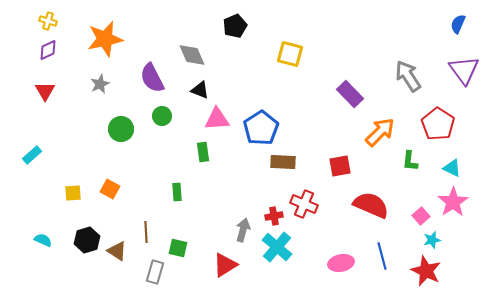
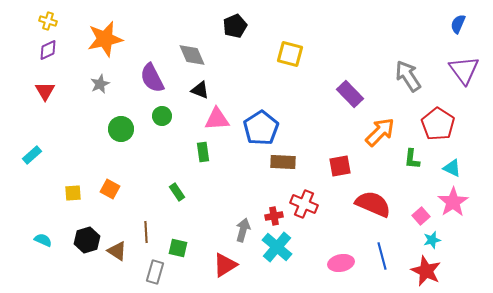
green L-shape at (410, 161): moved 2 px right, 2 px up
green rectangle at (177, 192): rotated 30 degrees counterclockwise
red semicircle at (371, 205): moved 2 px right, 1 px up
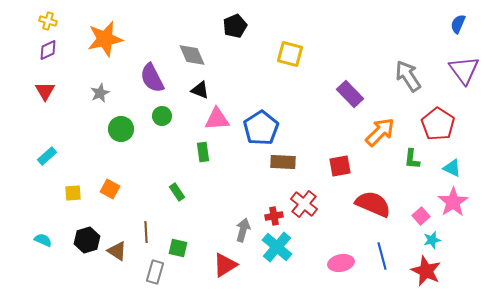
gray star at (100, 84): moved 9 px down
cyan rectangle at (32, 155): moved 15 px right, 1 px down
red cross at (304, 204): rotated 16 degrees clockwise
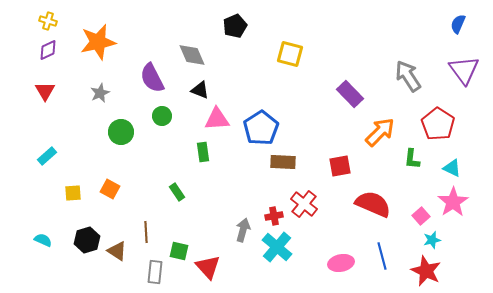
orange star at (105, 39): moved 7 px left, 3 px down
green circle at (121, 129): moved 3 px down
green square at (178, 248): moved 1 px right, 3 px down
red triangle at (225, 265): moved 17 px left, 2 px down; rotated 40 degrees counterclockwise
gray rectangle at (155, 272): rotated 10 degrees counterclockwise
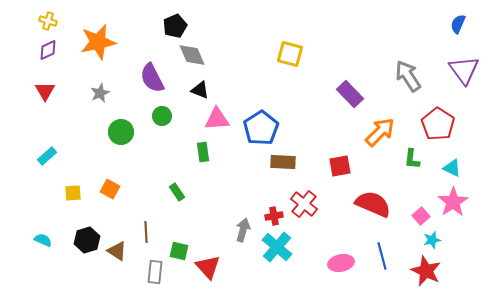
black pentagon at (235, 26): moved 60 px left
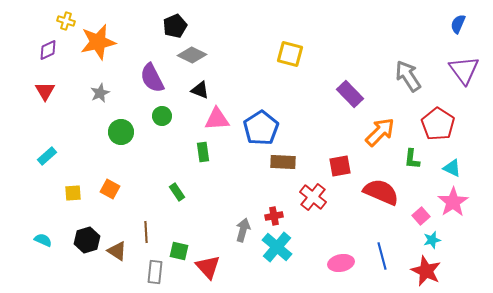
yellow cross at (48, 21): moved 18 px right
gray diamond at (192, 55): rotated 40 degrees counterclockwise
red cross at (304, 204): moved 9 px right, 7 px up
red semicircle at (373, 204): moved 8 px right, 12 px up
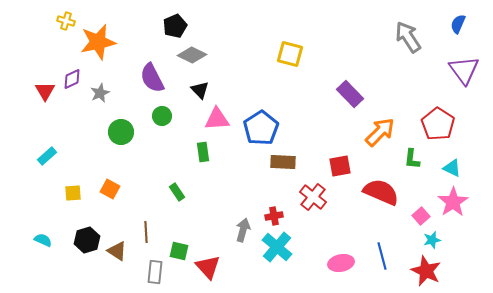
purple diamond at (48, 50): moved 24 px right, 29 px down
gray arrow at (408, 76): moved 39 px up
black triangle at (200, 90): rotated 24 degrees clockwise
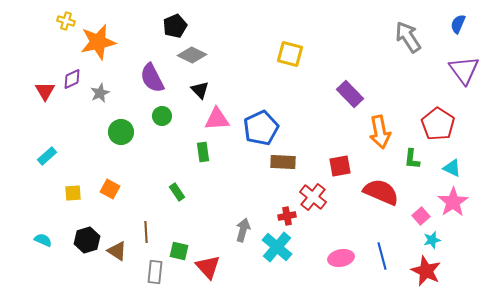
blue pentagon at (261, 128): rotated 8 degrees clockwise
orange arrow at (380, 132): rotated 124 degrees clockwise
red cross at (274, 216): moved 13 px right
pink ellipse at (341, 263): moved 5 px up
